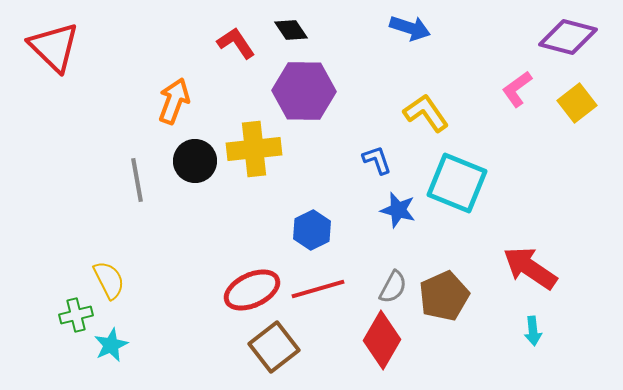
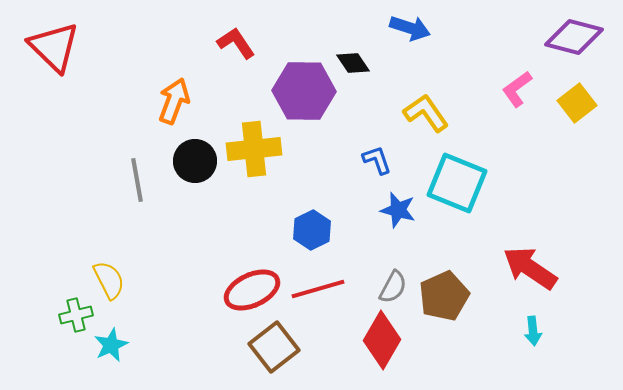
black diamond: moved 62 px right, 33 px down
purple diamond: moved 6 px right
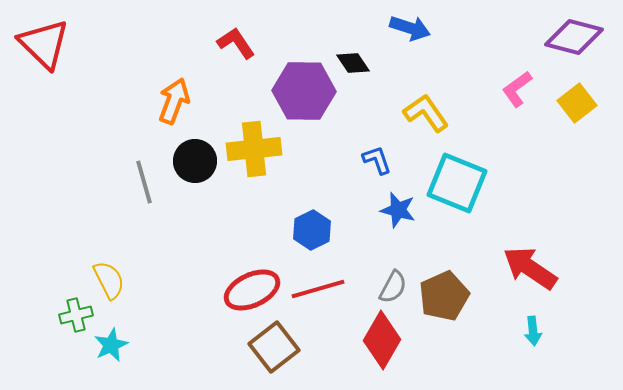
red triangle: moved 10 px left, 3 px up
gray line: moved 7 px right, 2 px down; rotated 6 degrees counterclockwise
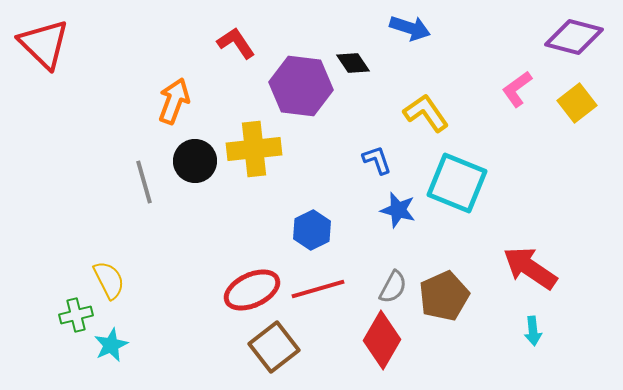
purple hexagon: moved 3 px left, 5 px up; rotated 6 degrees clockwise
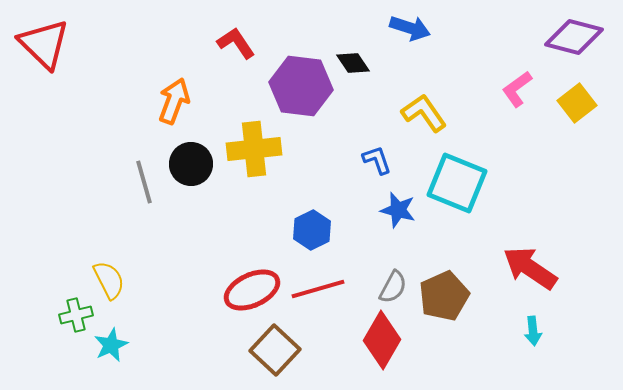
yellow L-shape: moved 2 px left
black circle: moved 4 px left, 3 px down
brown square: moved 1 px right, 3 px down; rotated 9 degrees counterclockwise
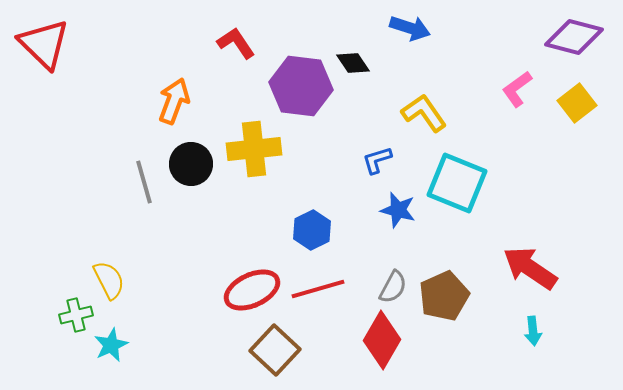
blue L-shape: rotated 88 degrees counterclockwise
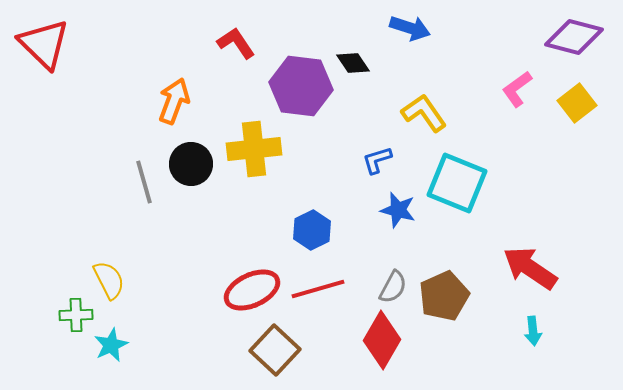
green cross: rotated 12 degrees clockwise
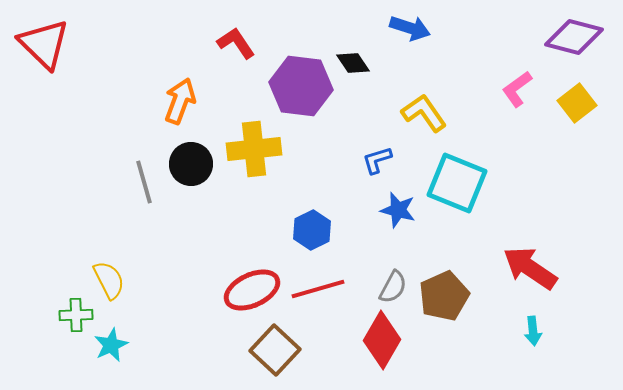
orange arrow: moved 6 px right
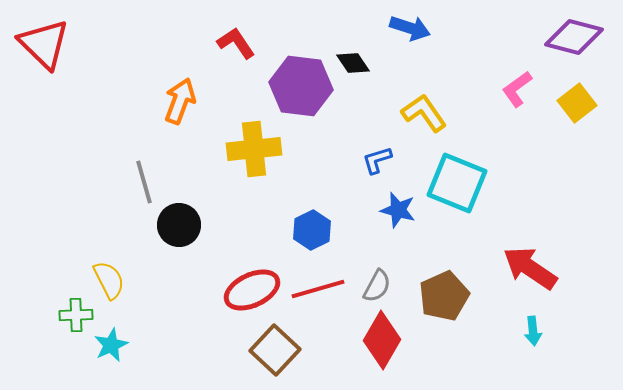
black circle: moved 12 px left, 61 px down
gray semicircle: moved 16 px left, 1 px up
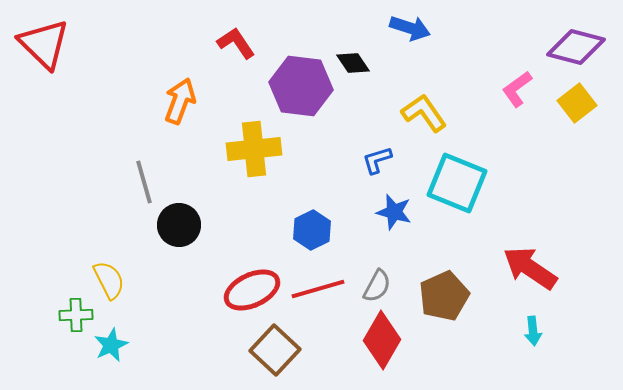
purple diamond: moved 2 px right, 10 px down
blue star: moved 4 px left, 2 px down
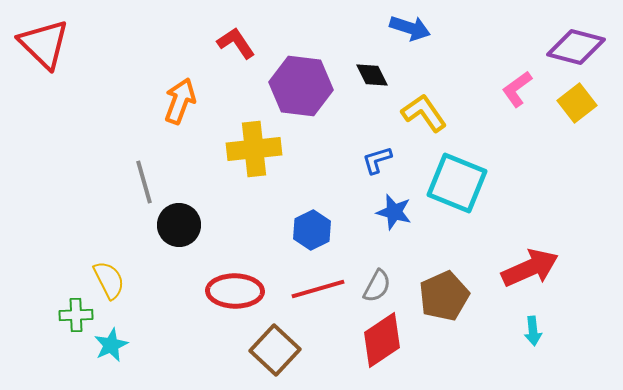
black diamond: moved 19 px right, 12 px down; rotated 8 degrees clockwise
red arrow: rotated 122 degrees clockwise
red ellipse: moved 17 px left, 1 px down; rotated 26 degrees clockwise
red diamond: rotated 26 degrees clockwise
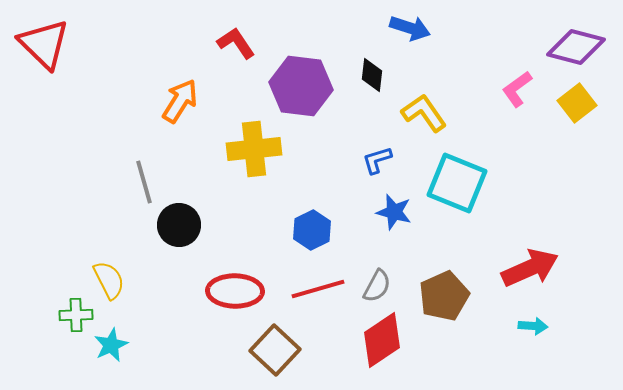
black diamond: rotated 32 degrees clockwise
orange arrow: rotated 12 degrees clockwise
cyan arrow: moved 5 px up; rotated 80 degrees counterclockwise
